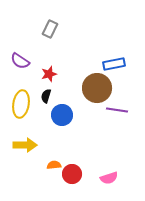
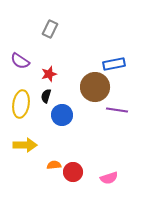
brown circle: moved 2 px left, 1 px up
red circle: moved 1 px right, 2 px up
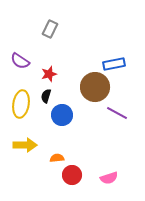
purple line: moved 3 px down; rotated 20 degrees clockwise
orange semicircle: moved 3 px right, 7 px up
red circle: moved 1 px left, 3 px down
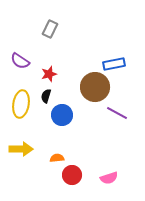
yellow arrow: moved 4 px left, 4 px down
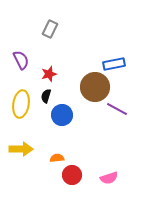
purple semicircle: moved 1 px right, 1 px up; rotated 150 degrees counterclockwise
purple line: moved 4 px up
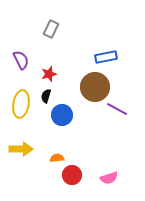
gray rectangle: moved 1 px right
blue rectangle: moved 8 px left, 7 px up
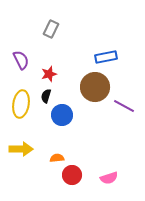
purple line: moved 7 px right, 3 px up
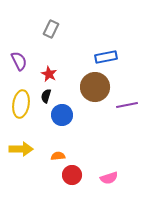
purple semicircle: moved 2 px left, 1 px down
red star: rotated 28 degrees counterclockwise
purple line: moved 3 px right, 1 px up; rotated 40 degrees counterclockwise
orange semicircle: moved 1 px right, 2 px up
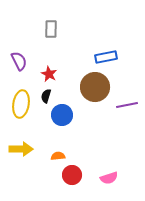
gray rectangle: rotated 24 degrees counterclockwise
